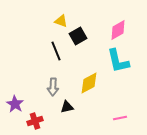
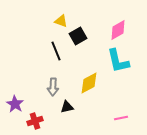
pink line: moved 1 px right
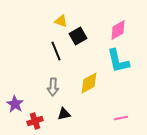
black triangle: moved 3 px left, 7 px down
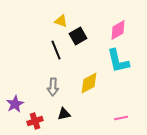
black line: moved 1 px up
purple star: rotated 12 degrees clockwise
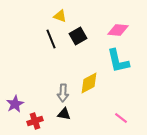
yellow triangle: moved 1 px left, 5 px up
pink diamond: rotated 35 degrees clockwise
black line: moved 5 px left, 11 px up
gray arrow: moved 10 px right, 6 px down
black triangle: rotated 24 degrees clockwise
pink line: rotated 48 degrees clockwise
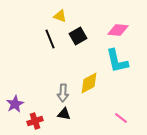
black line: moved 1 px left
cyan L-shape: moved 1 px left
